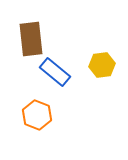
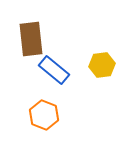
blue rectangle: moved 1 px left, 2 px up
orange hexagon: moved 7 px right
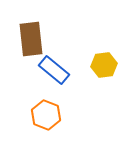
yellow hexagon: moved 2 px right
orange hexagon: moved 2 px right
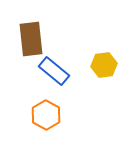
blue rectangle: moved 1 px down
orange hexagon: rotated 8 degrees clockwise
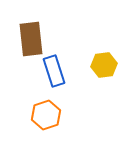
blue rectangle: rotated 32 degrees clockwise
orange hexagon: rotated 12 degrees clockwise
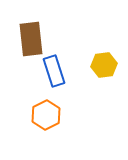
orange hexagon: rotated 8 degrees counterclockwise
